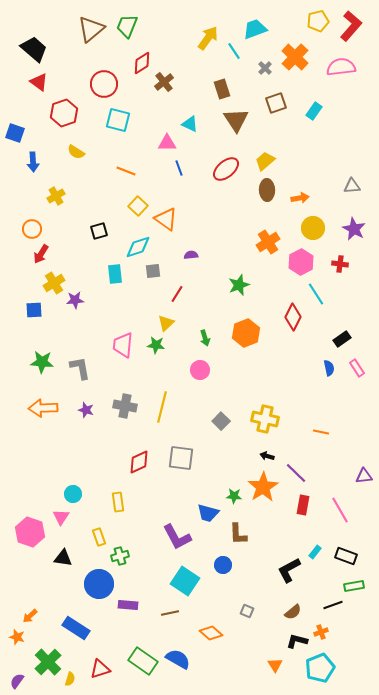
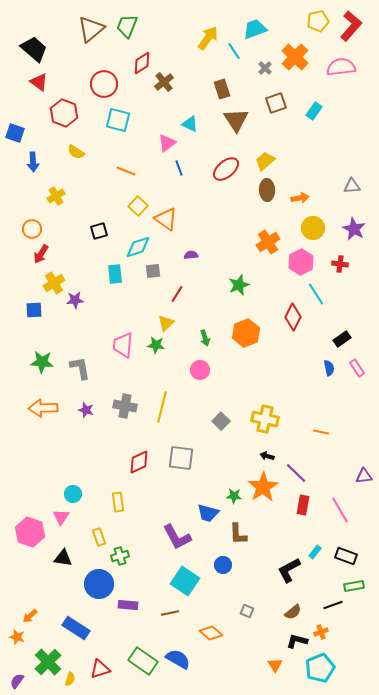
red hexagon at (64, 113): rotated 20 degrees counterclockwise
pink triangle at (167, 143): rotated 36 degrees counterclockwise
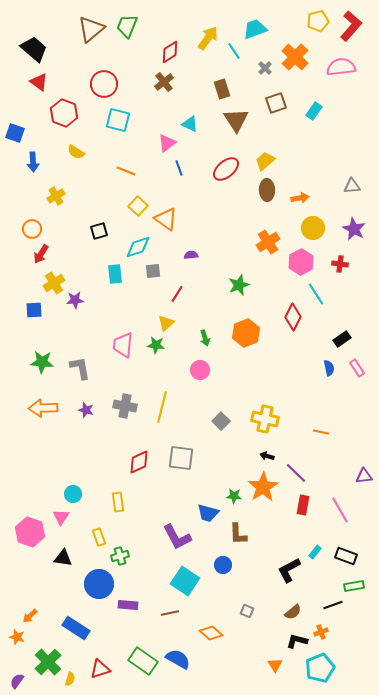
red diamond at (142, 63): moved 28 px right, 11 px up
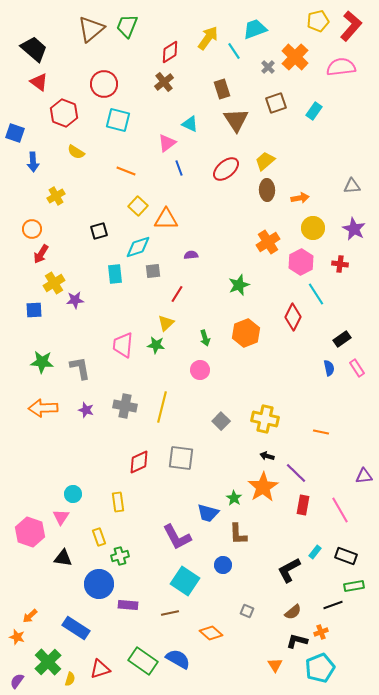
gray cross at (265, 68): moved 3 px right, 1 px up
orange triangle at (166, 219): rotated 35 degrees counterclockwise
green star at (234, 496): moved 2 px down; rotated 28 degrees clockwise
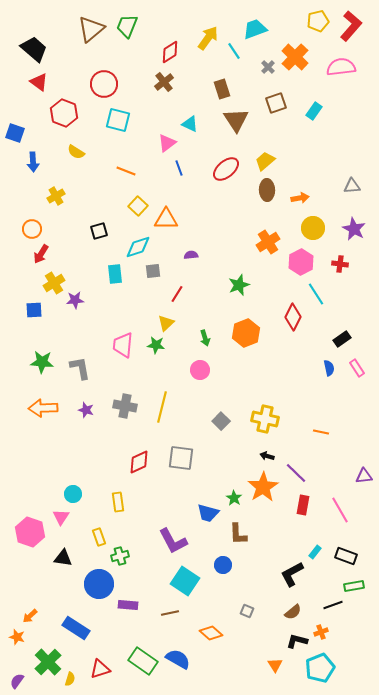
purple L-shape at (177, 537): moved 4 px left, 4 px down
black L-shape at (289, 570): moved 3 px right, 4 px down
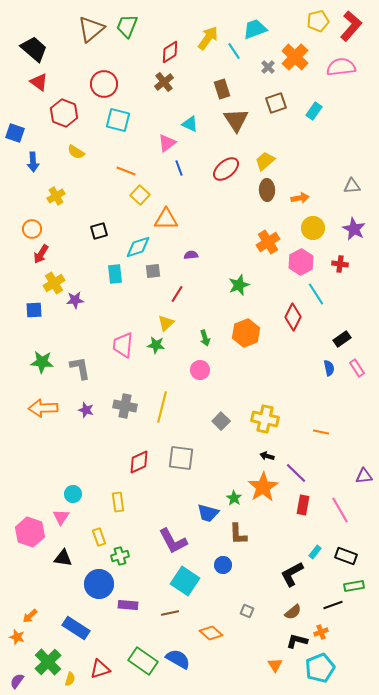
yellow square at (138, 206): moved 2 px right, 11 px up
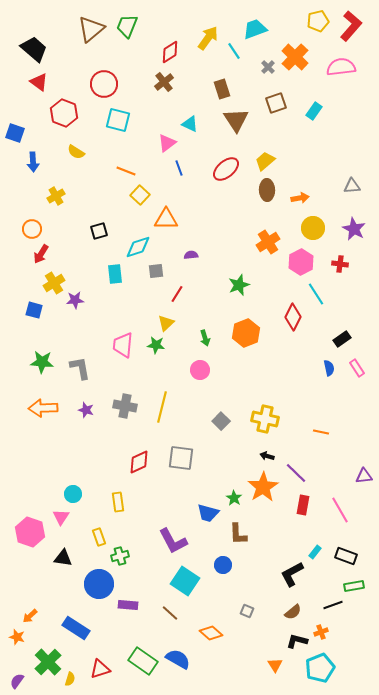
gray square at (153, 271): moved 3 px right
blue square at (34, 310): rotated 18 degrees clockwise
brown line at (170, 613): rotated 54 degrees clockwise
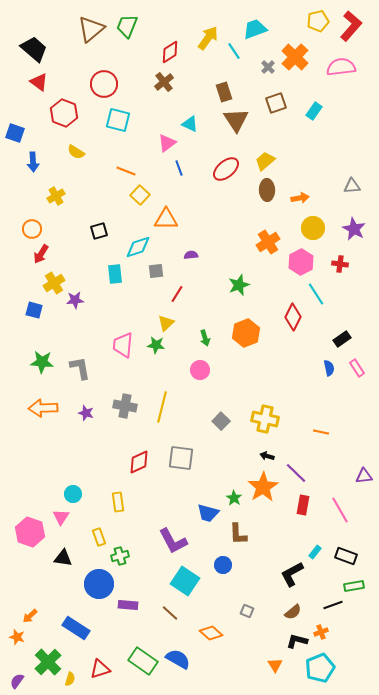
brown rectangle at (222, 89): moved 2 px right, 3 px down
purple star at (86, 410): moved 3 px down
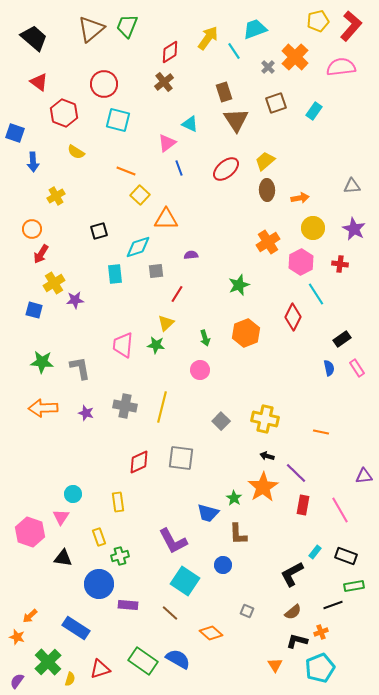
black trapezoid at (34, 49): moved 11 px up
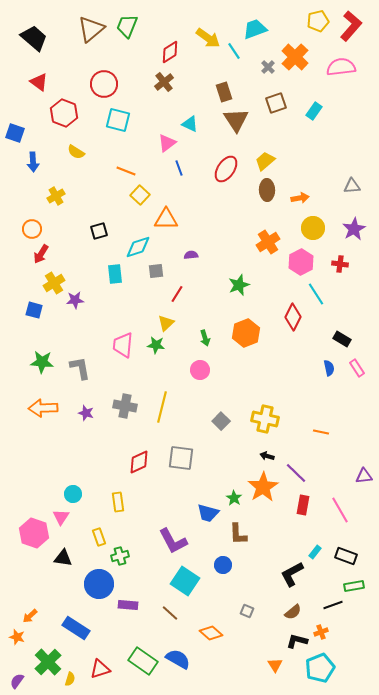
yellow arrow at (208, 38): rotated 90 degrees clockwise
red ellipse at (226, 169): rotated 16 degrees counterclockwise
purple star at (354, 229): rotated 15 degrees clockwise
black rectangle at (342, 339): rotated 66 degrees clockwise
pink hexagon at (30, 532): moved 4 px right, 1 px down
